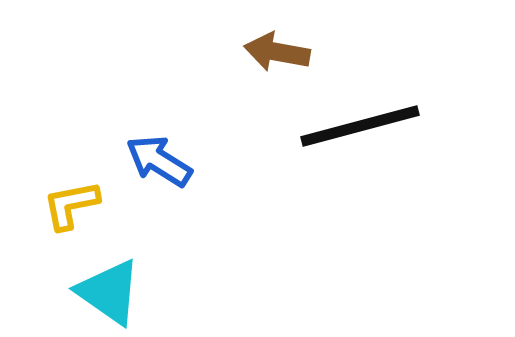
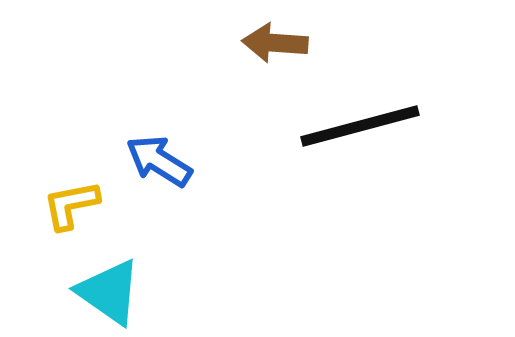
brown arrow: moved 2 px left, 9 px up; rotated 6 degrees counterclockwise
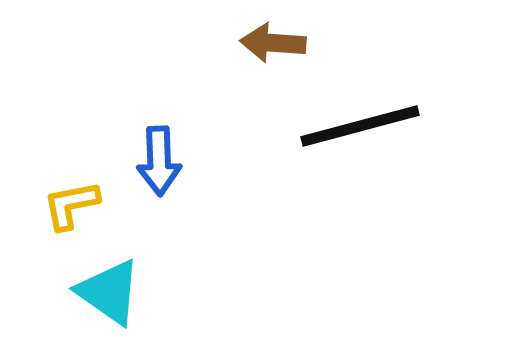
brown arrow: moved 2 px left
blue arrow: rotated 124 degrees counterclockwise
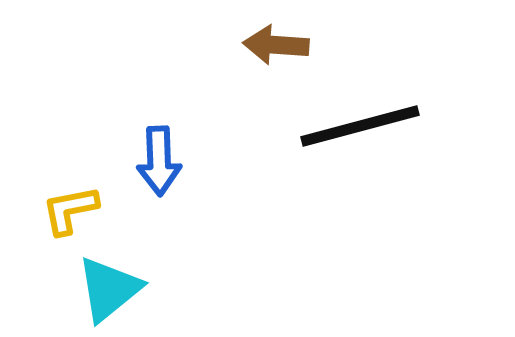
brown arrow: moved 3 px right, 2 px down
yellow L-shape: moved 1 px left, 5 px down
cyan triangle: moved 3 px up; rotated 46 degrees clockwise
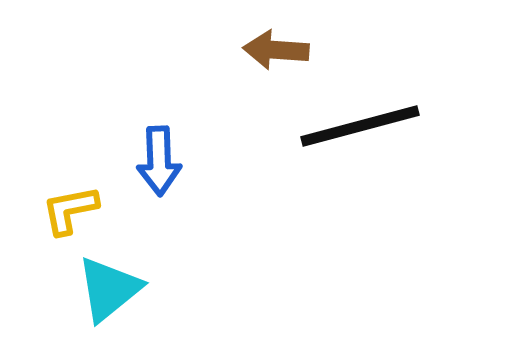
brown arrow: moved 5 px down
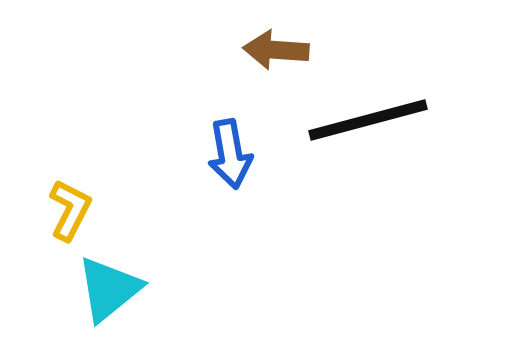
black line: moved 8 px right, 6 px up
blue arrow: moved 71 px right, 7 px up; rotated 8 degrees counterclockwise
yellow L-shape: rotated 128 degrees clockwise
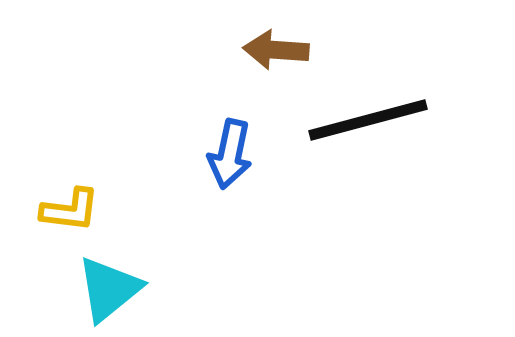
blue arrow: rotated 22 degrees clockwise
yellow L-shape: rotated 70 degrees clockwise
